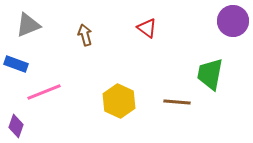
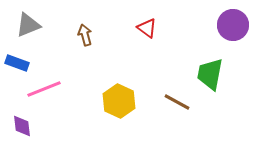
purple circle: moved 4 px down
blue rectangle: moved 1 px right, 1 px up
pink line: moved 3 px up
brown line: rotated 24 degrees clockwise
purple diamond: moved 6 px right; rotated 25 degrees counterclockwise
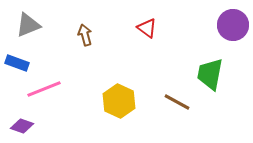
purple diamond: rotated 65 degrees counterclockwise
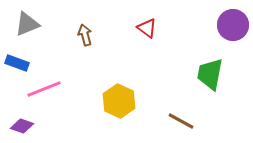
gray triangle: moved 1 px left, 1 px up
brown line: moved 4 px right, 19 px down
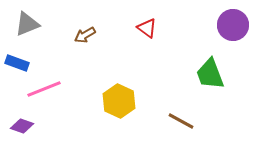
brown arrow: rotated 105 degrees counterclockwise
green trapezoid: rotated 32 degrees counterclockwise
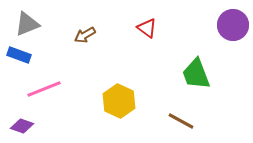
blue rectangle: moved 2 px right, 8 px up
green trapezoid: moved 14 px left
